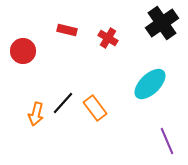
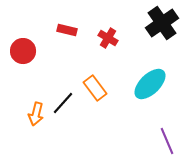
orange rectangle: moved 20 px up
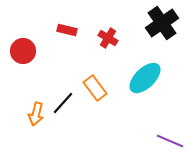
cyan ellipse: moved 5 px left, 6 px up
purple line: moved 3 px right; rotated 44 degrees counterclockwise
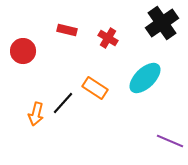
orange rectangle: rotated 20 degrees counterclockwise
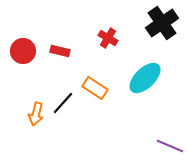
red rectangle: moved 7 px left, 21 px down
purple line: moved 5 px down
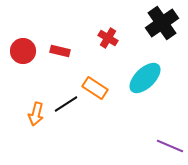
black line: moved 3 px right, 1 px down; rotated 15 degrees clockwise
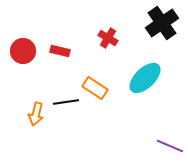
black line: moved 2 px up; rotated 25 degrees clockwise
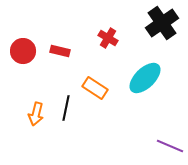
black line: moved 6 px down; rotated 70 degrees counterclockwise
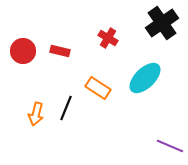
orange rectangle: moved 3 px right
black line: rotated 10 degrees clockwise
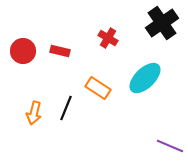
orange arrow: moved 2 px left, 1 px up
